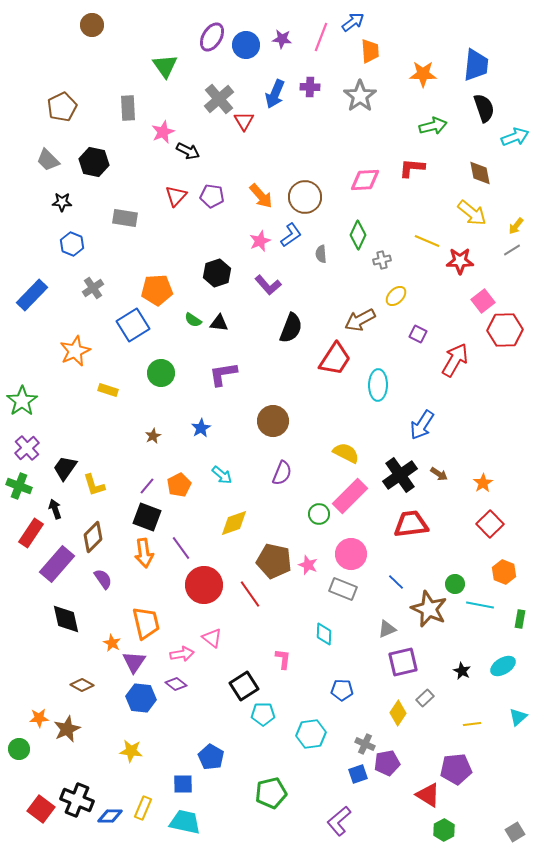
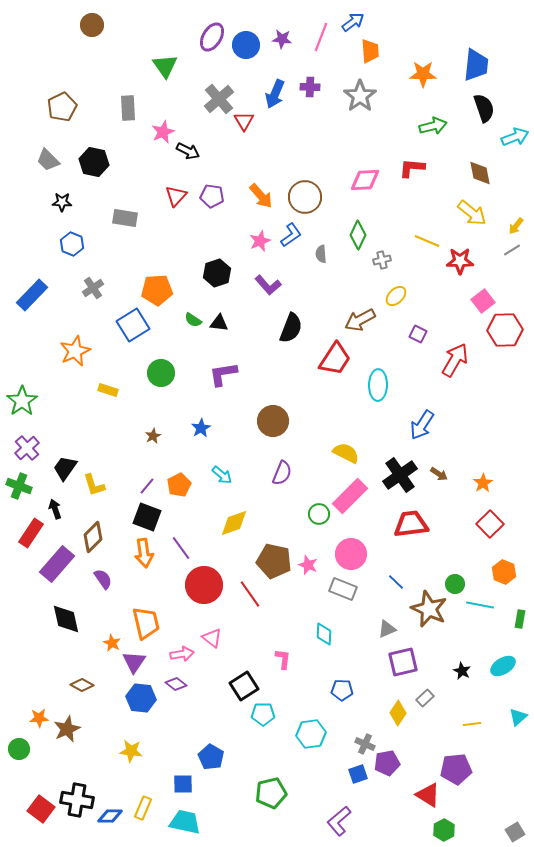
black cross at (77, 800): rotated 12 degrees counterclockwise
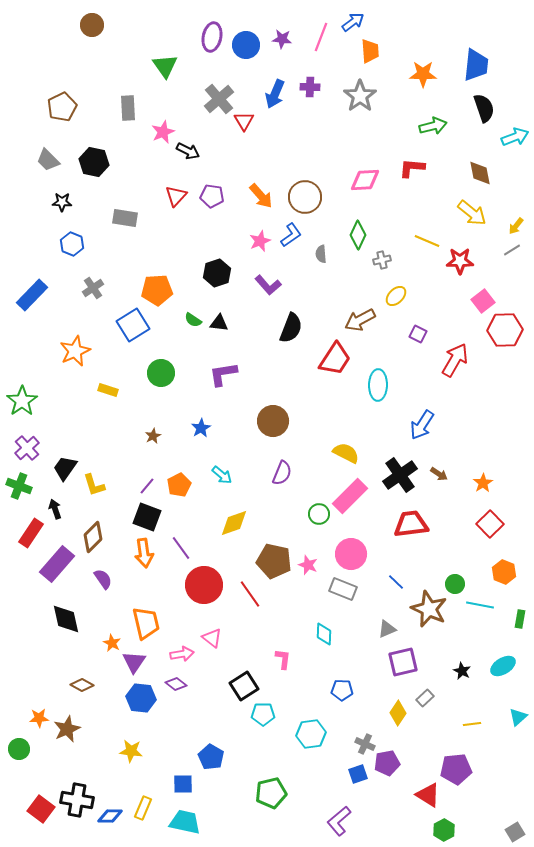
purple ellipse at (212, 37): rotated 20 degrees counterclockwise
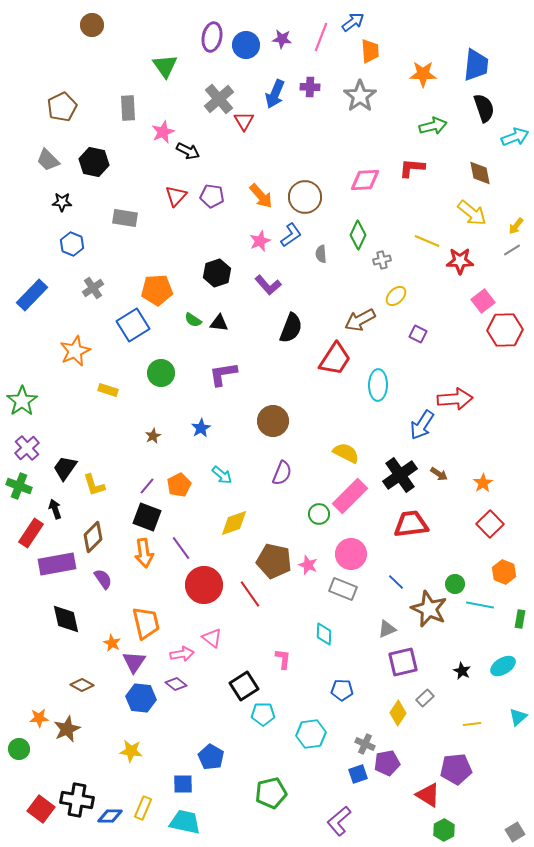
red arrow at (455, 360): moved 39 px down; rotated 56 degrees clockwise
purple rectangle at (57, 564): rotated 39 degrees clockwise
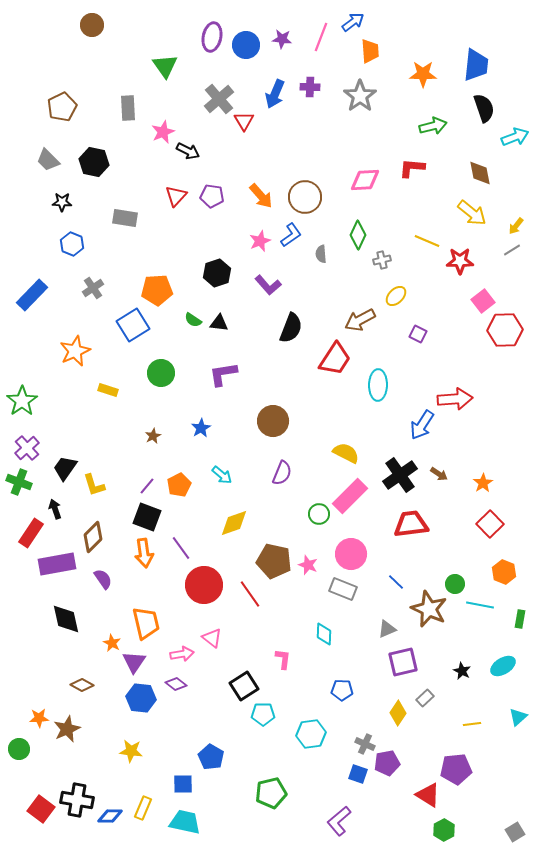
green cross at (19, 486): moved 4 px up
blue square at (358, 774): rotated 36 degrees clockwise
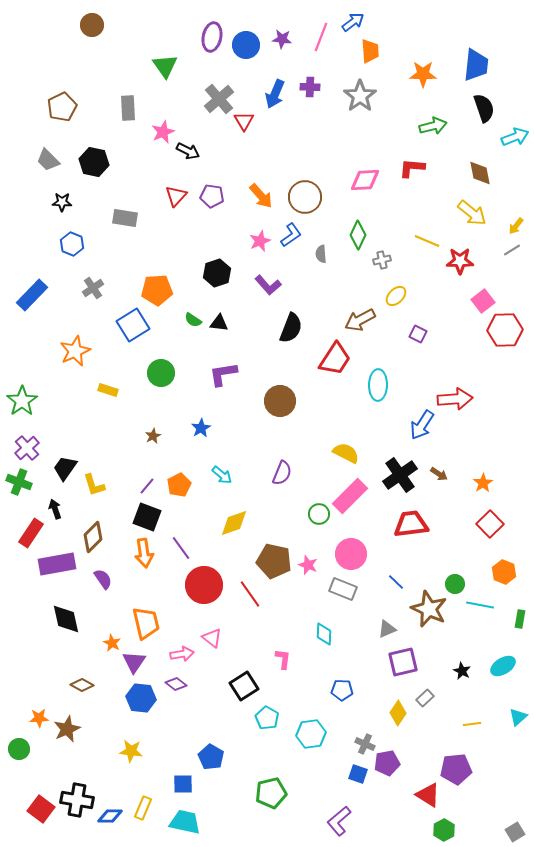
brown circle at (273, 421): moved 7 px right, 20 px up
cyan pentagon at (263, 714): moved 4 px right, 4 px down; rotated 30 degrees clockwise
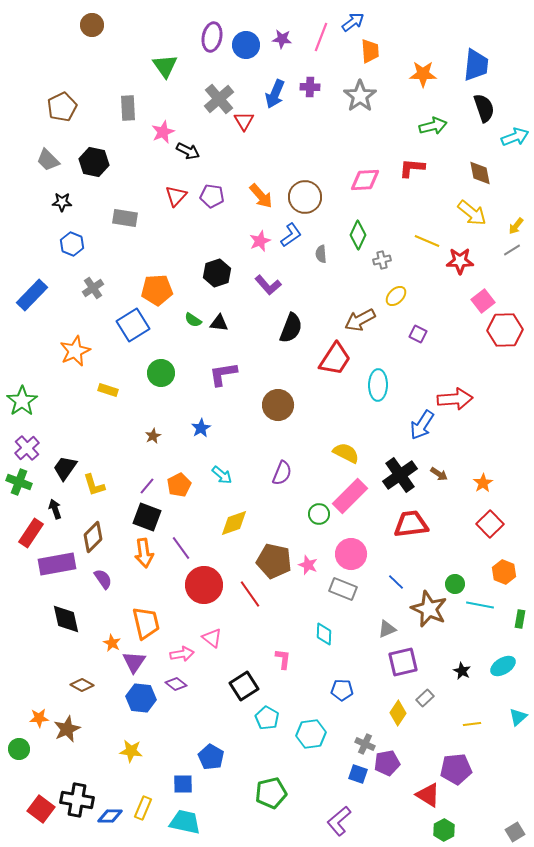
brown circle at (280, 401): moved 2 px left, 4 px down
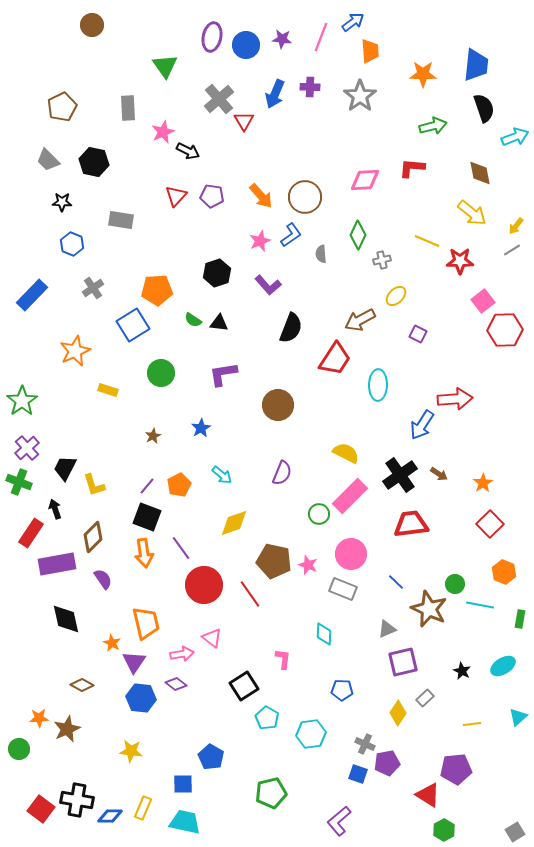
gray rectangle at (125, 218): moved 4 px left, 2 px down
black trapezoid at (65, 468): rotated 8 degrees counterclockwise
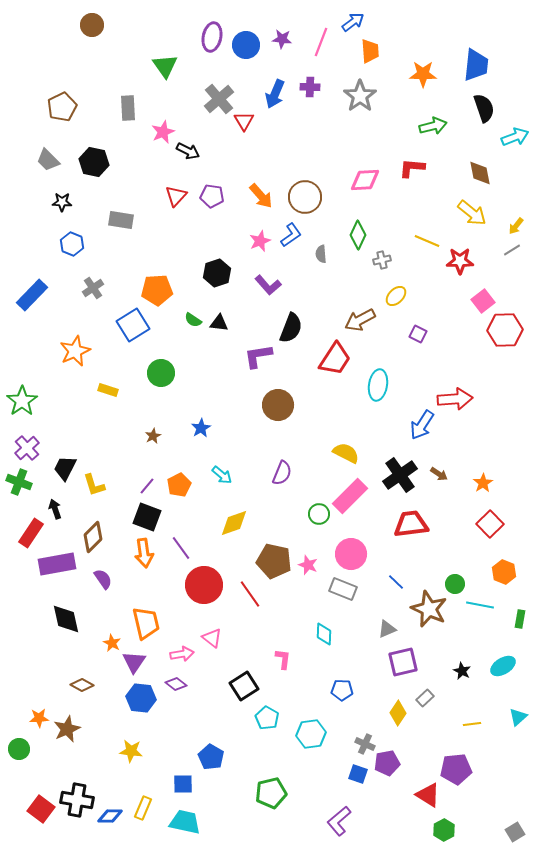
pink line at (321, 37): moved 5 px down
purple L-shape at (223, 374): moved 35 px right, 18 px up
cyan ellipse at (378, 385): rotated 8 degrees clockwise
